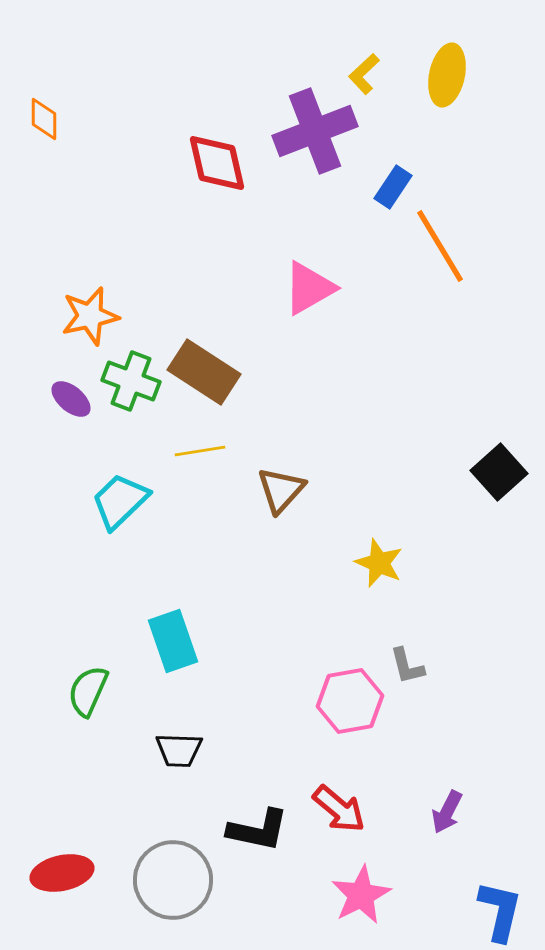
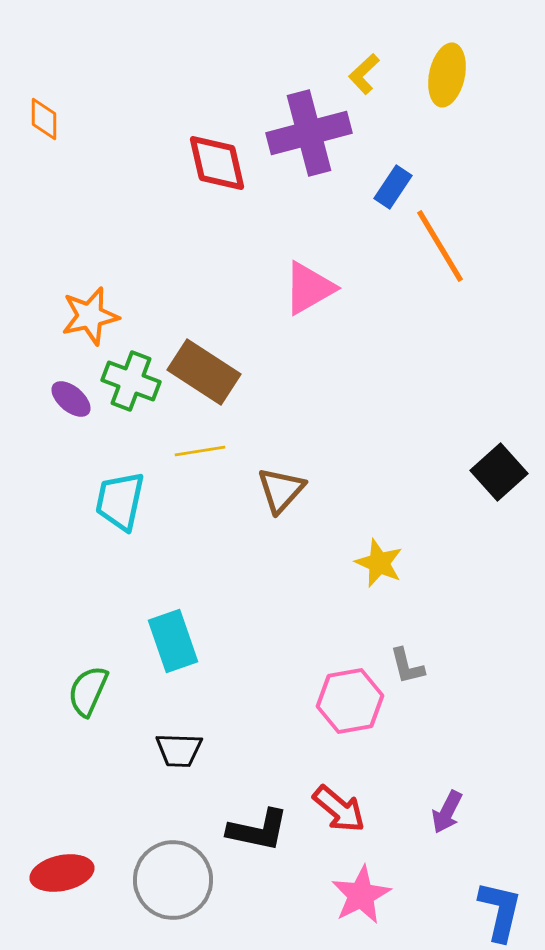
purple cross: moved 6 px left, 2 px down; rotated 6 degrees clockwise
cyan trapezoid: rotated 34 degrees counterclockwise
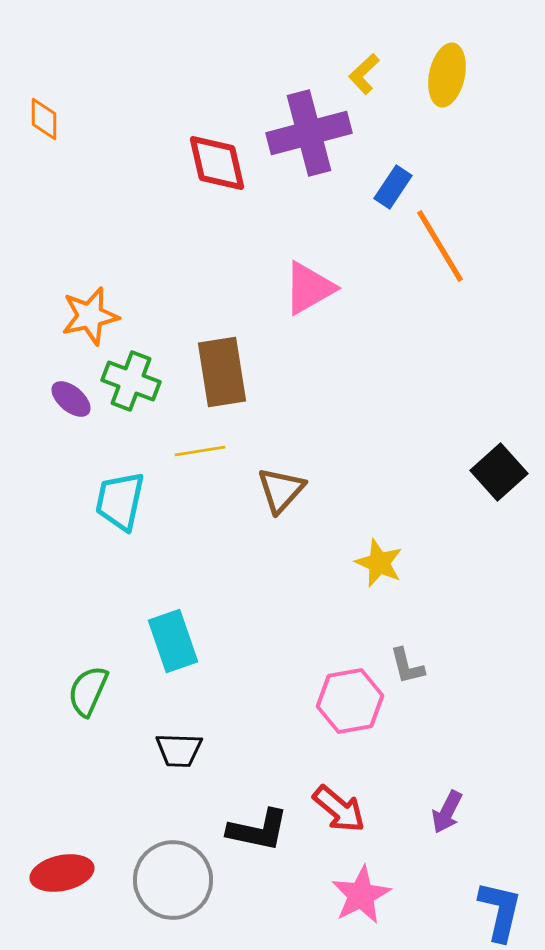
brown rectangle: moved 18 px right; rotated 48 degrees clockwise
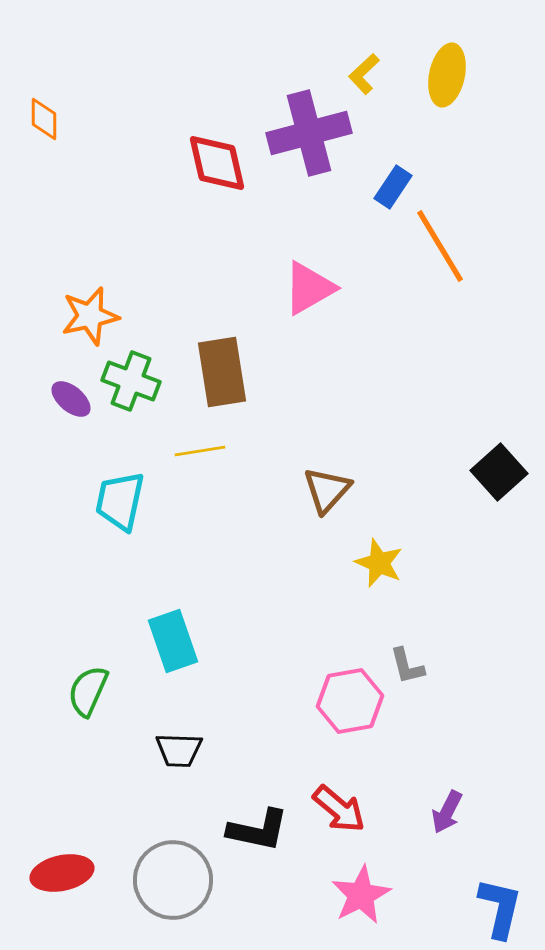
brown triangle: moved 46 px right
blue L-shape: moved 3 px up
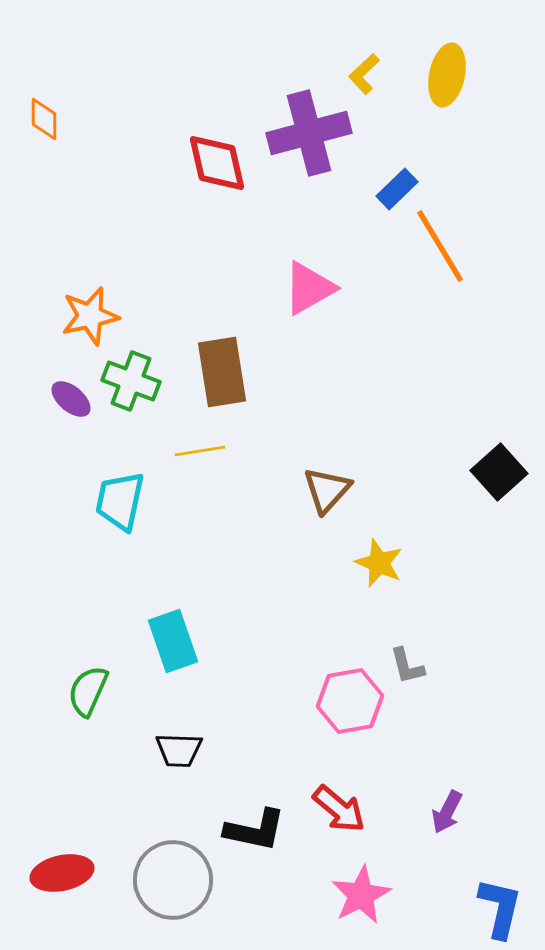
blue rectangle: moved 4 px right, 2 px down; rotated 12 degrees clockwise
black L-shape: moved 3 px left
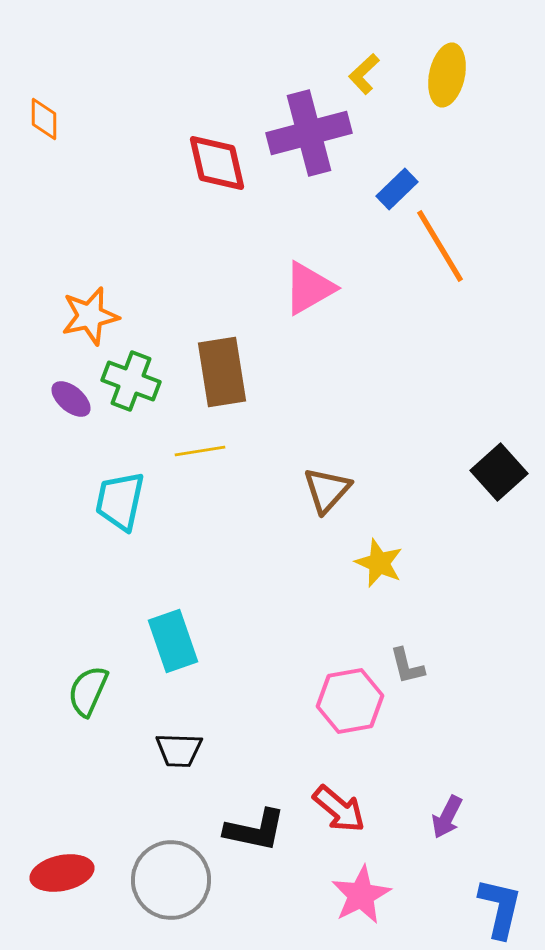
purple arrow: moved 5 px down
gray circle: moved 2 px left
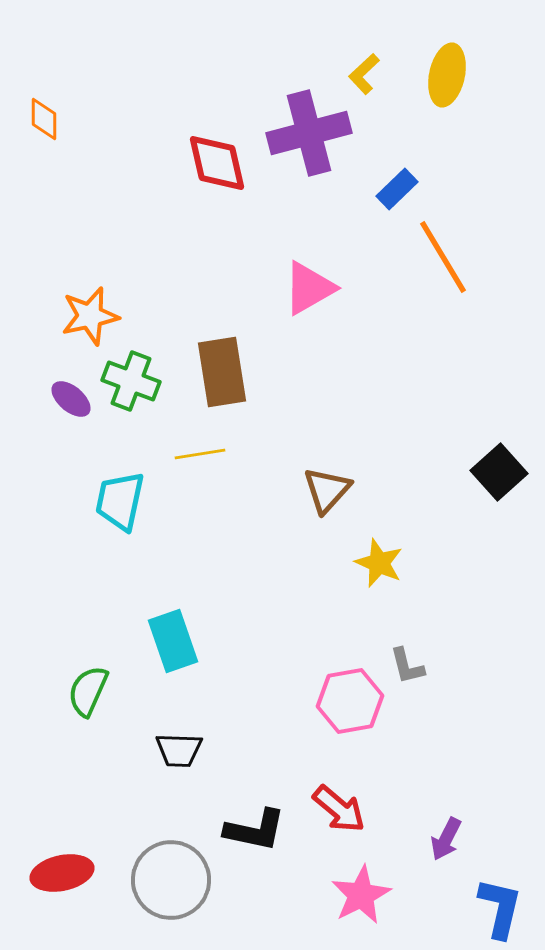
orange line: moved 3 px right, 11 px down
yellow line: moved 3 px down
purple arrow: moved 1 px left, 22 px down
